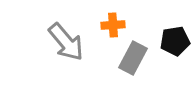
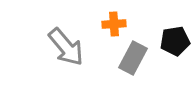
orange cross: moved 1 px right, 1 px up
gray arrow: moved 5 px down
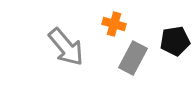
orange cross: rotated 20 degrees clockwise
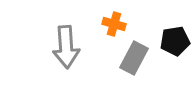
gray arrow: rotated 36 degrees clockwise
gray rectangle: moved 1 px right
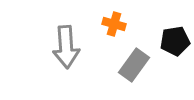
gray rectangle: moved 7 px down; rotated 8 degrees clockwise
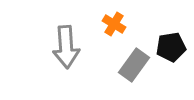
orange cross: rotated 15 degrees clockwise
black pentagon: moved 4 px left, 6 px down
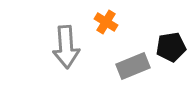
orange cross: moved 8 px left, 2 px up
gray rectangle: moved 1 px left, 1 px down; rotated 32 degrees clockwise
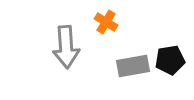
black pentagon: moved 1 px left, 13 px down
gray rectangle: rotated 12 degrees clockwise
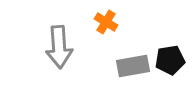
gray arrow: moved 7 px left
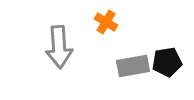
black pentagon: moved 3 px left, 2 px down
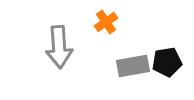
orange cross: rotated 25 degrees clockwise
